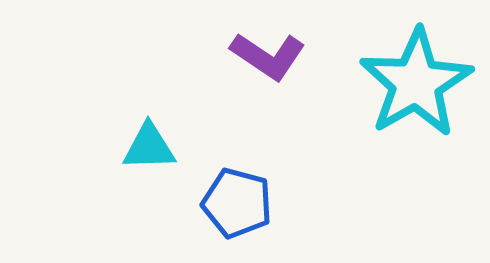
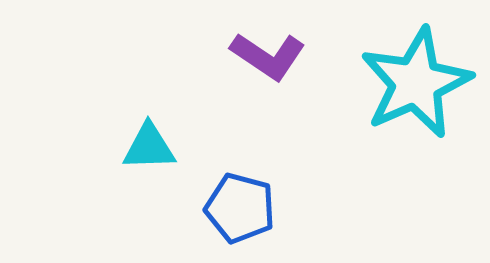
cyan star: rotated 6 degrees clockwise
blue pentagon: moved 3 px right, 5 px down
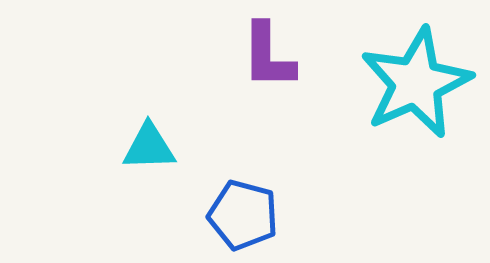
purple L-shape: rotated 56 degrees clockwise
blue pentagon: moved 3 px right, 7 px down
